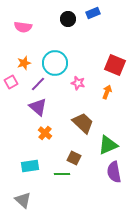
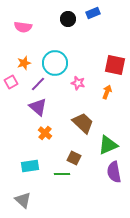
red square: rotated 10 degrees counterclockwise
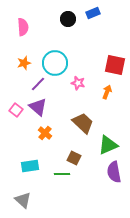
pink semicircle: rotated 102 degrees counterclockwise
pink square: moved 5 px right, 28 px down; rotated 24 degrees counterclockwise
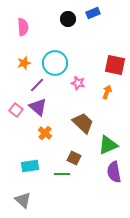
purple line: moved 1 px left, 1 px down
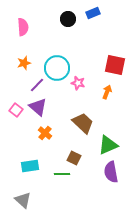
cyan circle: moved 2 px right, 5 px down
purple semicircle: moved 3 px left
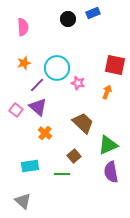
brown square: moved 2 px up; rotated 24 degrees clockwise
gray triangle: moved 1 px down
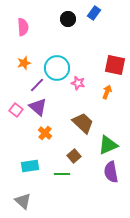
blue rectangle: moved 1 px right; rotated 32 degrees counterclockwise
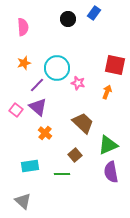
brown square: moved 1 px right, 1 px up
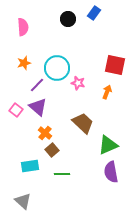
brown square: moved 23 px left, 5 px up
